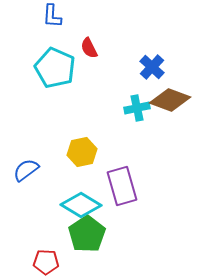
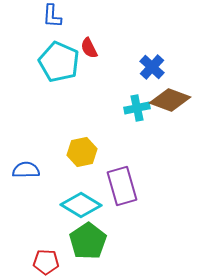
cyan pentagon: moved 4 px right, 6 px up
blue semicircle: rotated 36 degrees clockwise
green pentagon: moved 1 px right, 7 px down
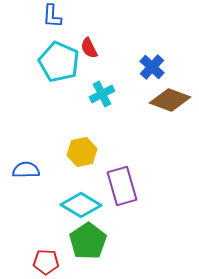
cyan cross: moved 35 px left, 14 px up; rotated 15 degrees counterclockwise
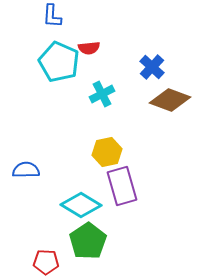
red semicircle: rotated 70 degrees counterclockwise
yellow hexagon: moved 25 px right
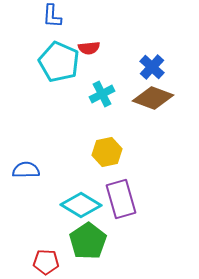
brown diamond: moved 17 px left, 2 px up
purple rectangle: moved 1 px left, 13 px down
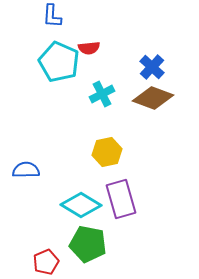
green pentagon: moved 3 px down; rotated 27 degrees counterclockwise
red pentagon: rotated 25 degrees counterclockwise
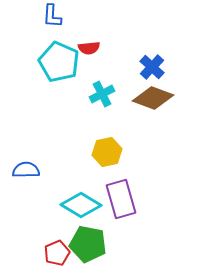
red pentagon: moved 11 px right, 9 px up
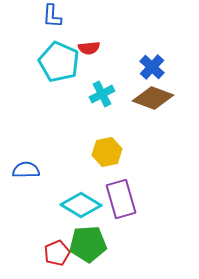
green pentagon: rotated 15 degrees counterclockwise
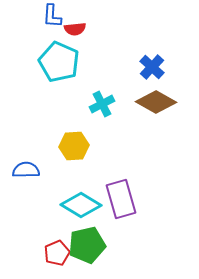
red semicircle: moved 14 px left, 19 px up
cyan cross: moved 10 px down
brown diamond: moved 3 px right, 4 px down; rotated 9 degrees clockwise
yellow hexagon: moved 33 px left, 6 px up; rotated 8 degrees clockwise
green pentagon: moved 1 px left, 1 px down; rotated 9 degrees counterclockwise
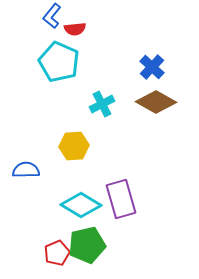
blue L-shape: rotated 35 degrees clockwise
